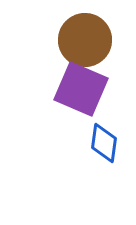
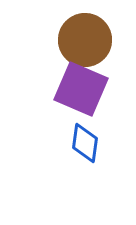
blue diamond: moved 19 px left
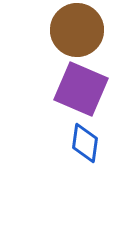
brown circle: moved 8 px left, 10 px up
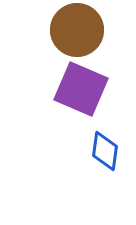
blue diamond: moved 20 px right, 8 px down
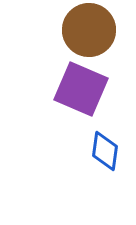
brown circle: moved 12 px right
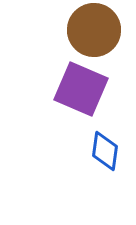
brown circle: moved 5 px right
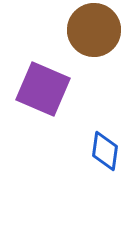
purple square: moved 38 px left
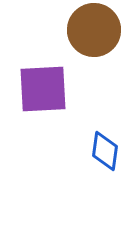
purple square: rotated 26 degrees counterclockwise
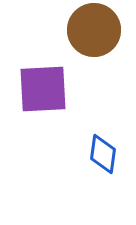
blue diamond: moved 2 px left, 3 px down
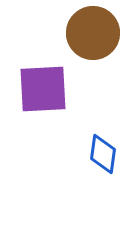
brown circle: moved 1 px left, 3 px down
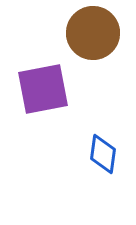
purple square: rotated 8 degrees counterclockwise
